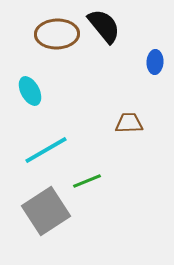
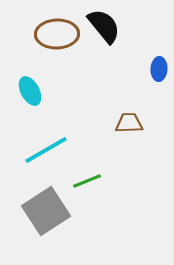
blue ellipse: moved 4 px right, 7 px down
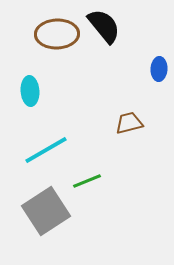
cyan ellipse: rotated 24 degrees clockwise
brown trapezoid: rotated 12 degrees counterclockwise
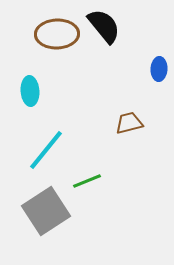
cyan line: rotated 21 degrees counterclockwise
